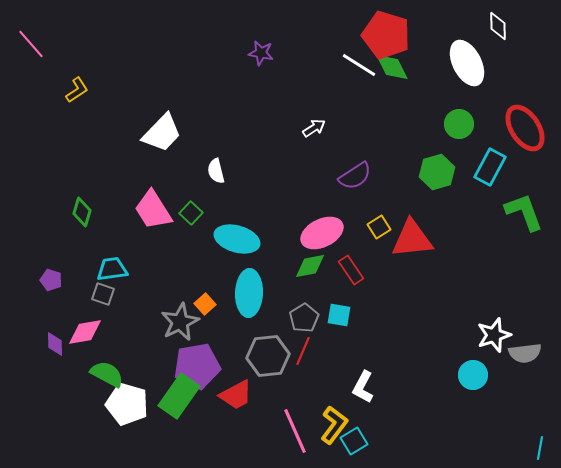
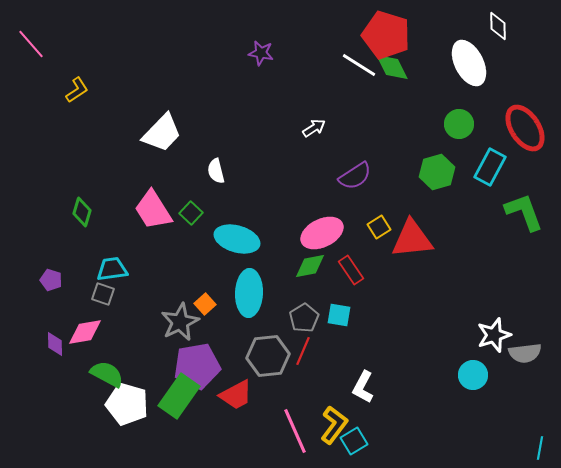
white ellipse at (467, 63): moved 2 px right
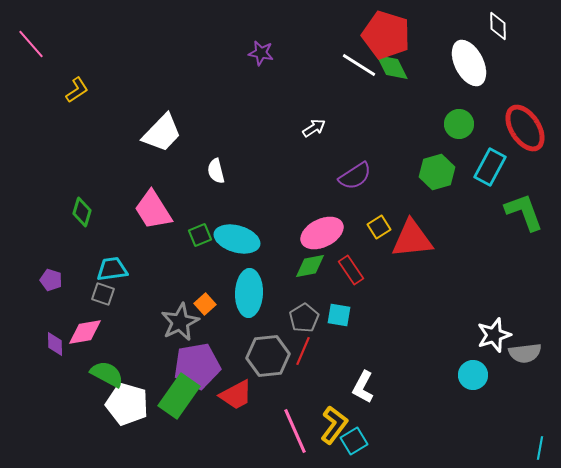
green square at (191, 213): moved 9 px right, 22 px down; rotated 25 degrees clockwise
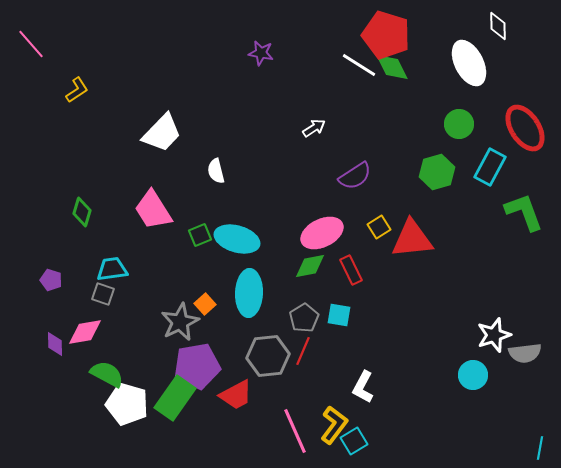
red rectangle at (351, 270): rotated 8 degrees clockwise
green rectangle at (179, 396): moved 4 px left, 2 px down
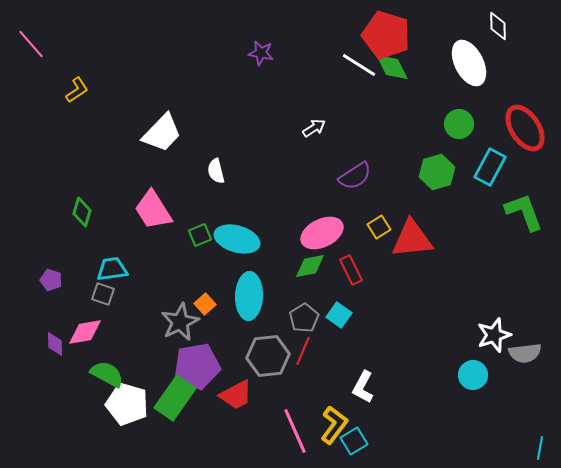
cyan ellipse at (249, 293): moved 3 px down
cyan square at (339, 315): rotated 25 degrees clockwise
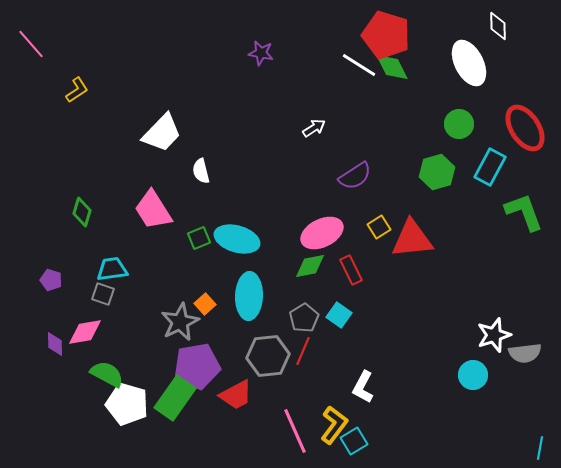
white semicircle at (216, 171): moved 15 px left
green square at (200, 235): moved 1 px left, 3 px down
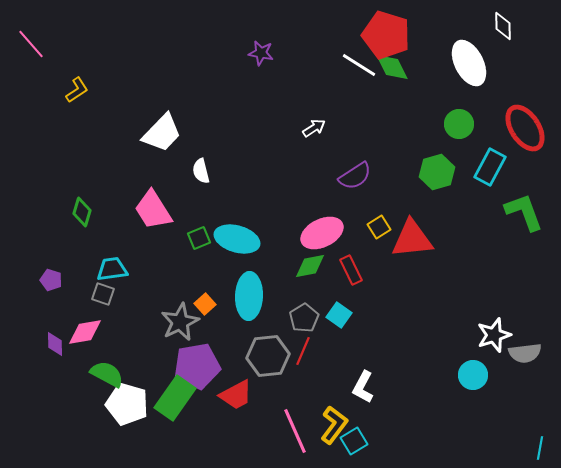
white diamond at (498, 26): moved 5 px right
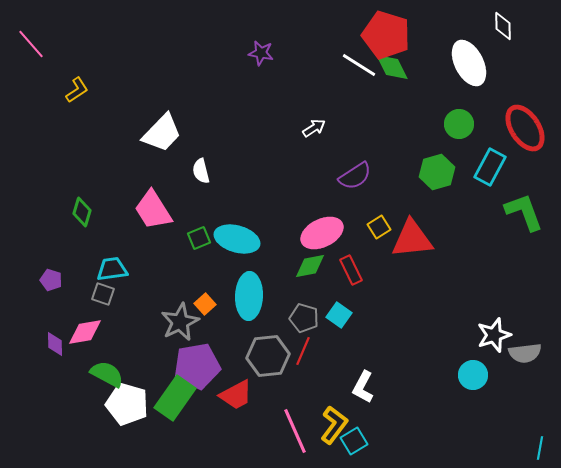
gray pentagon at (304, 318): rotated 24 degrees counterclockwise
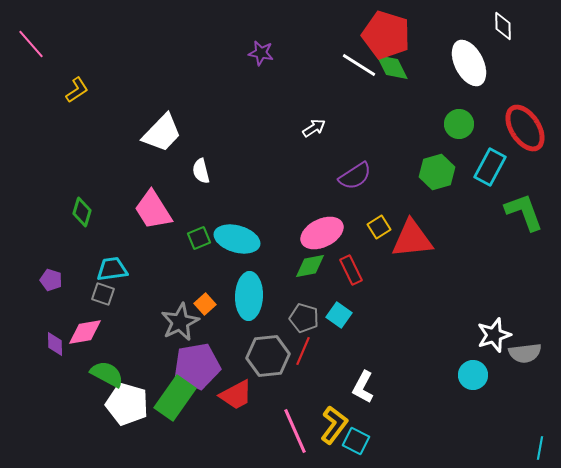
cyan square at (354, 441): moved 2 px right; rotated 32 degrees counterclockwise
